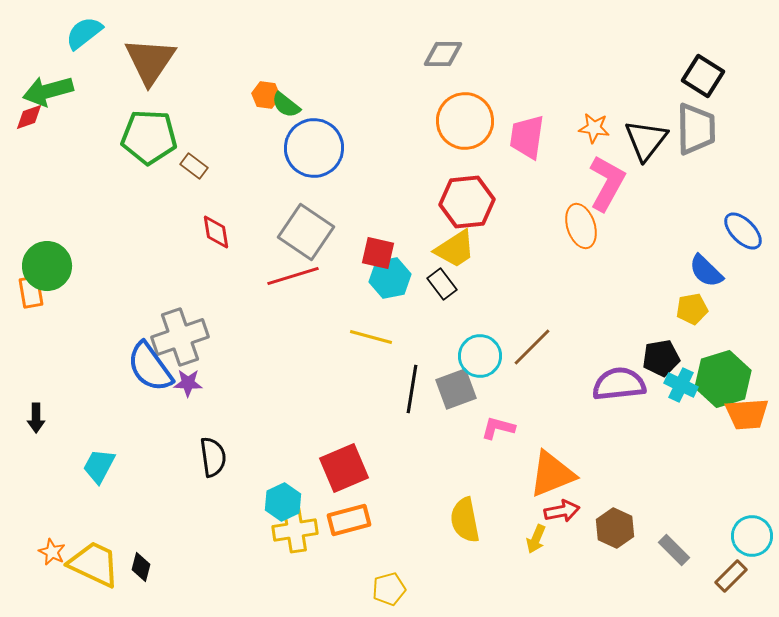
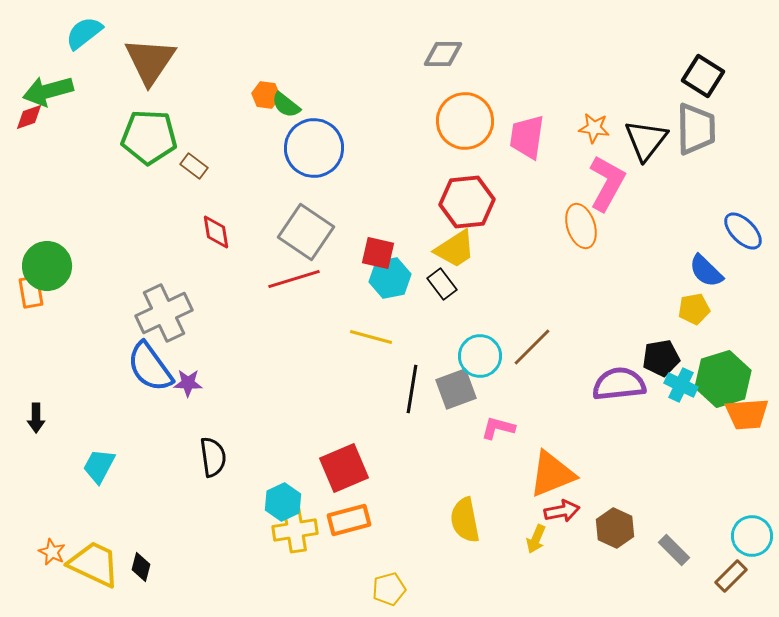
red line at (293, 276): moved 1 px right, 3 px down
yellow pentagon at (692, 309): moved 2 px right
gray cross at (180, 337): moved 16 px left, 24 px up; rotated 6 degrees counterclockwise
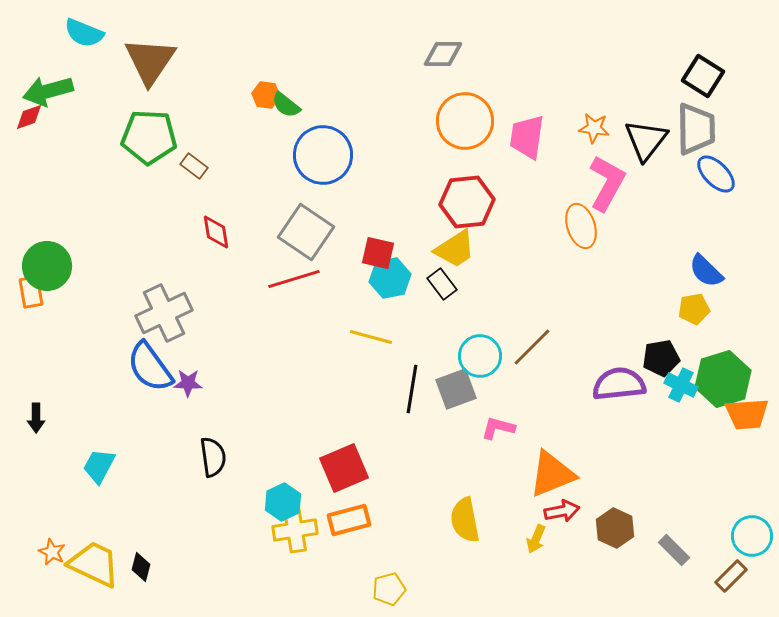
cyan semicircle at (84, 33): rotated 120 degrees counterclockwise
blue circle at (314, 148): moved 9 px right, 7 px down
blue ellipse at (743, 231): moved 27 px left, 57 px up
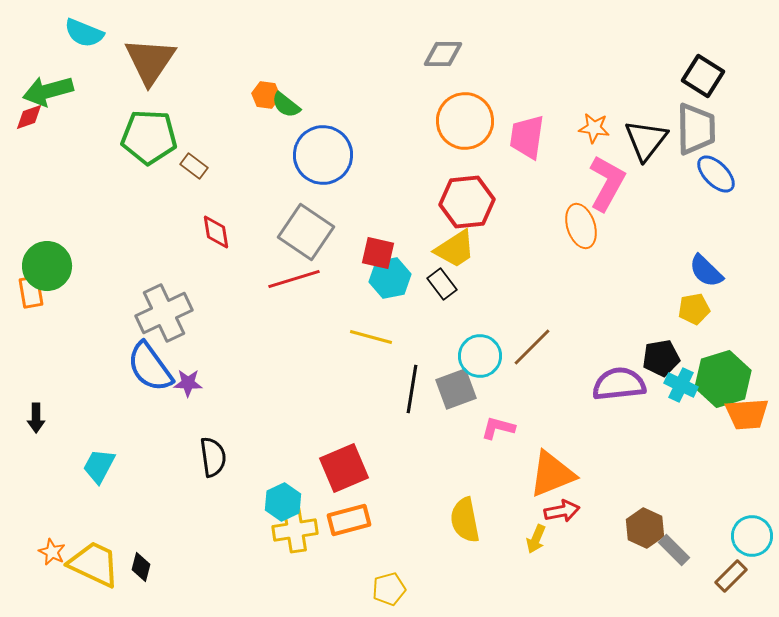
brown hexagon at (615, 528): moved 30 px right
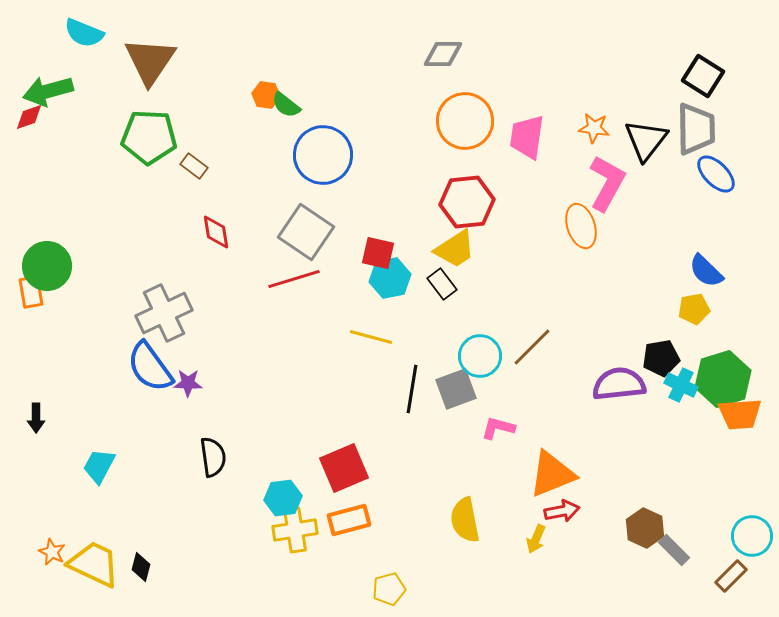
orange trapezoid at (747, 414): moved 7 px left
cyan hexagon at (283, 502): moved 4 px up; rotated 18 degrees clockwise
